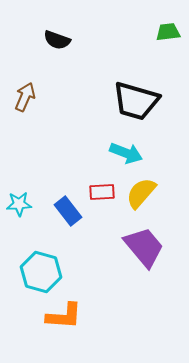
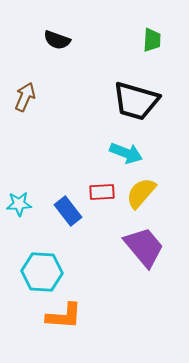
green trapezoid: moved 16 px left, 8 px down; rotated 100 degrees clockwise
cyan hexagon: moved 1 px right; rotated 12 degrees counterclockwise
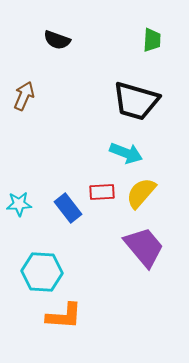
brown arrow: moved 1 px left, 1 px up
blue rectangle: moved 3 px up
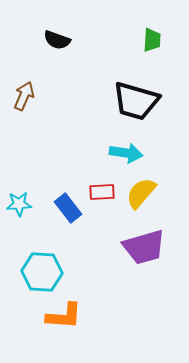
cyan arrow: rotated 12 degrees counterclockwise
purple trapezoid: rotated 114 degrees clockwise
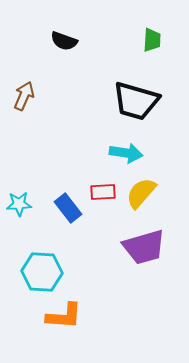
black semicircle: moved 7 px right, 1 px down
red rectangle: moved 1 px right
